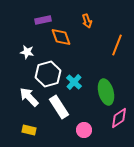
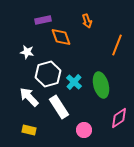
green ellipse: moved 5 px left, 7 px up
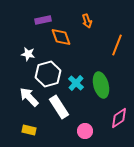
white star: moved 1 px right, 2 px down
cyan cross: moved 2 px right, 1 px down
pink circle: moved 1 px right, 1 px down
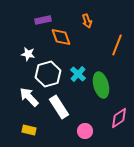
cyan cross: moved 2 px right, 9 px up
